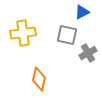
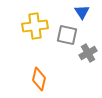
blue triangle: rotated 35 degrees counterclockwise
yellow cross: moved 12 px right, 7 px up
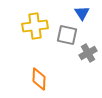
blue triangle: moved 1 px down
orange diamond: rotated 10 degrees counterclockwise
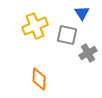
yellow cross: rotated 15 degrees counterclockwise
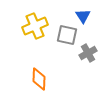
blue triangle: moved 1 px right, 3 px down
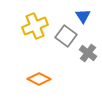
gray square: moved 1 px left, 1 px down; rotated 25 degrees clockwise
gray cross: rotated 24 degrees counterclockwise
orange diamond: rotated 65 degrees counterclockwise
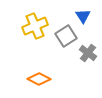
gray square: rotated 20 degrees clockwise
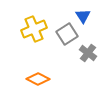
yellow cross: moved 1 px left, 3 px down
gray square: moved 1 px right, 2 px up
orange diamond: moved 1 px left
